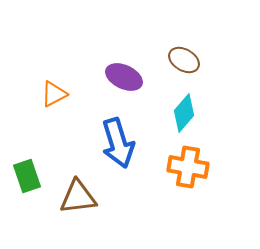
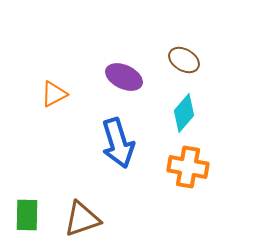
green rectangle: moved 39 px down; rotated 20 degrees clockwise
brown triangle: moved 4 px right, 22 px down; rotated 12 degrees counterclockwise
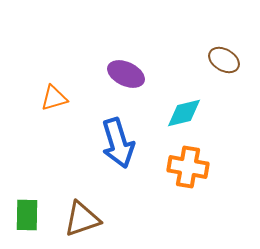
brown ellipse: moved 40 px right
purple ellipse: moved 2 px right, 3 px up
orange triangle: moved 4 px down; rotated 12 degrees clockwise
cyan diamond: rotated 36 degrees clockwise
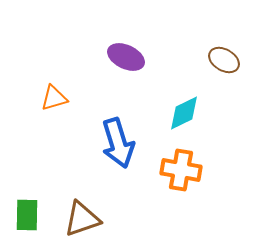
purple ellipse: moved 17 px up
cyan diamond: rotated 12 degrees counterclockwise
orange cross: moved 7 px left, 3 px down
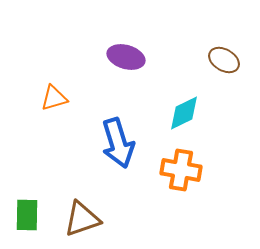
purple ellipse: rotated 9 degrees counterclockwise
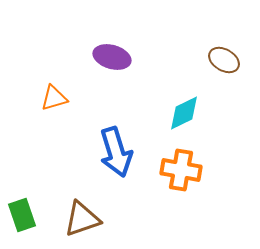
purple ellipse: moved 14 px left
blue arrow: moved 2 px left, 9 px down
green rectangle: moved 5 px left; rotated 20 degrees counterclockwise
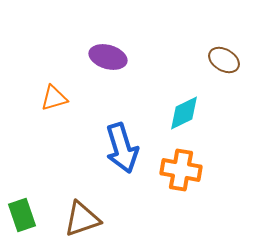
purple ellipse: moved 4 px left
blue arrow: moved 6 px right, 4 px up
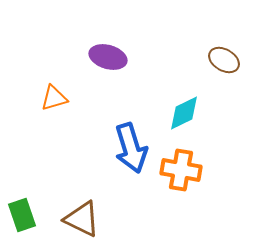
blue arrow: moved 9 px right
brown triangle: rotated 45 degrees clockwise
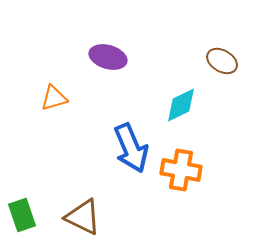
brown ellipse: moved 2 px left, 1 px down
cyan diamond: moved 3 px left, 8 px up
blue arrow: rotated 6 degrees counterclockwise
brown triangle: moved 1 px right, 2 px up
